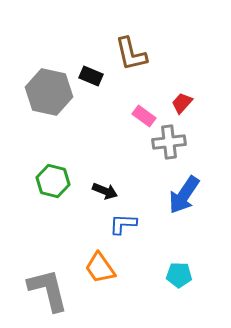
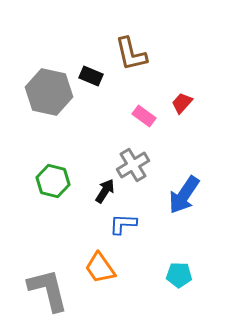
gray cross: moved 36 px left, 23 px down; rotated 24 degrees counterclockwise
black arrow: rotated 80 degrees counterclockwise
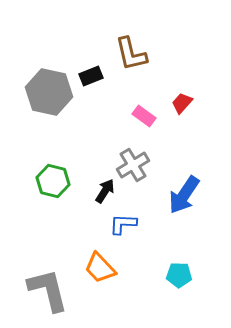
black rectangle: rotated 45 degrees counterclockwise
orange trapezoid: rotated 8 degrees counterclockwise
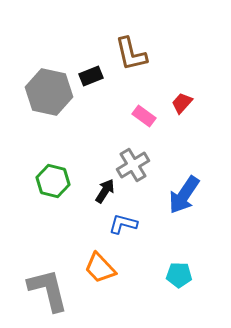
blue L-shape: rotated 12 degrees clockwise
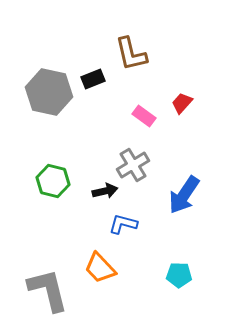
black rectangle: moved 2 px right, 3 px down
black arrow: rotated 45 degrees clockwise
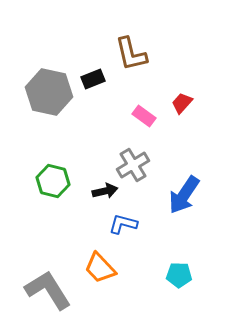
gray L-shape: rotated 18 degrees counterclockwise
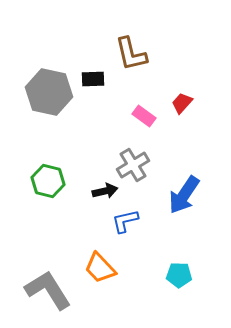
black rectangle: rotated 20 degrees clockwise
green hexagon: moved 5 px left
blue L-shape: moved 2 px right, 3 px up; rotated 28 degrees counterclockwise
